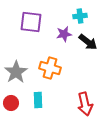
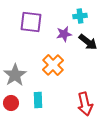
orange cross: moved 3 px right, 3 px up; rotated 30 degrees clockwise
gray star: moved 1 px left, 3 px down
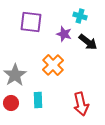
cyan cross: rotated 24 degrees clockwise
purple star: rotated 28 degrees clockwise
red arrow: moved 4 px left
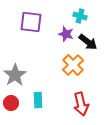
purple star: moved 2 px right
orange cross: moved 20 px right
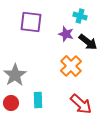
orange cross: moved 2 px left, 1 px down
red arrow: rotated 35 degrees counterclockwise
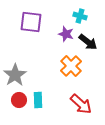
red circle: moved 8 px right, 3 px up
